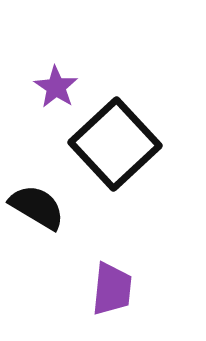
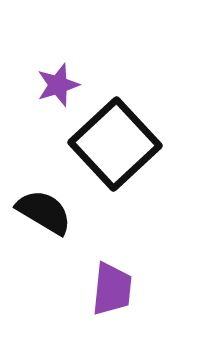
purple star: moved 2 px right, 2 px up; rotated 21 degrees clockwise
black semicircle: moved 7 px right, 5 px down
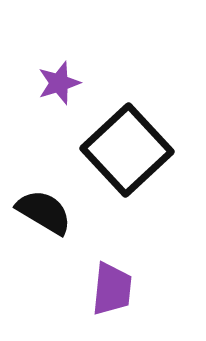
purple star: moved 1 px right, 2 px up
black square: moved 12 px right, 6 px down
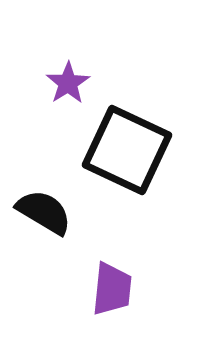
purple star: moved 9 px right; rotated 15 degrees counterclockwise
black square: rotated 22 degrees counterclockwise
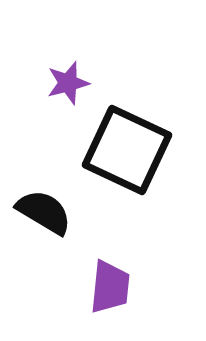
purple star: rotated 18 degrees clockwise
purple trapezoid: moved 2 px left, 2 px up
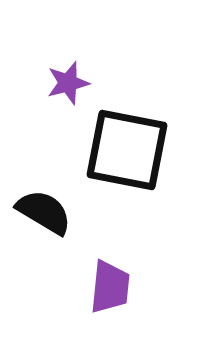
black square: rotated 14 degrees counterclockwise
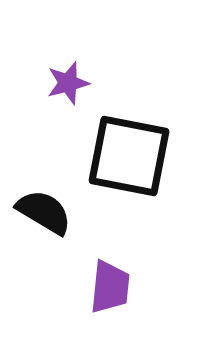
black square: moved 2 px right, 6 px down
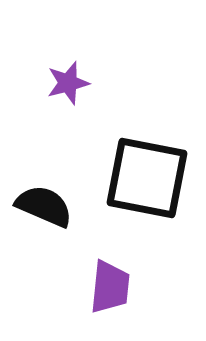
black square: moved 18 px right, 22 px down
black semicircle: moved 6 px up; rotated 8 degrees counterclockwise
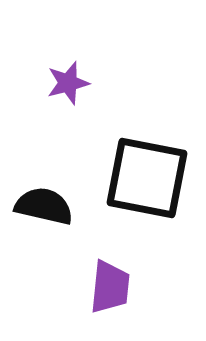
black semicircle: rotated 10 degrees counterclockwise
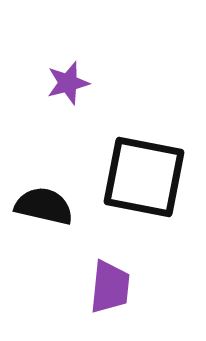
black square: moved 3 px left, 1 px up
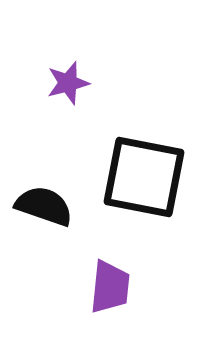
black semicircle: rotated 6 degrees clockwise
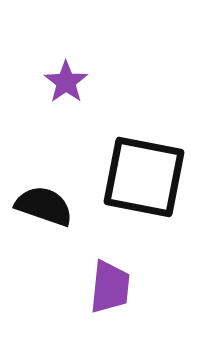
purple star: moved 2 px left, 1 px up; rotated 21 degrees counterclockwise
